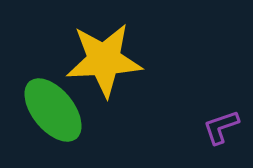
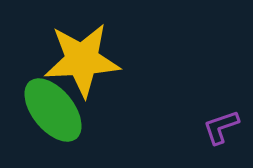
yellow star: moved 22 px left
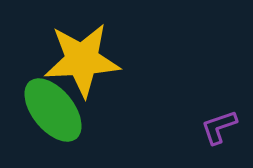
purple L-shape: moved 2 px left
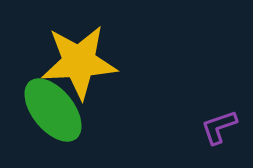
yellow star: moved 3 px left, 2 px down
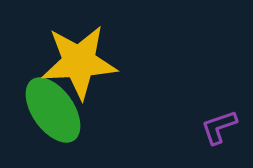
green ellipse: rotated 4 degrees clockwise
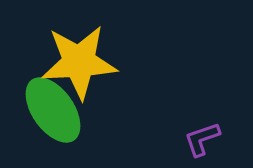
purple L-shape: moved 17 px left, 12 px down
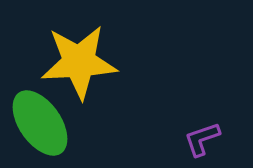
green ellipse: moved 13 px left, 13 px down
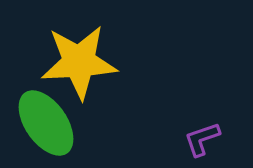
green ellipse: moved 6 px right
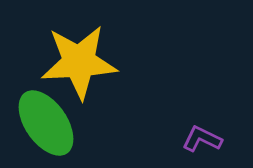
purple L-shape: rotated 45 degrees clockwise
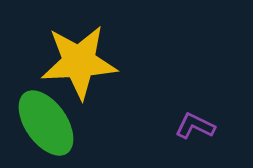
purple L-shape: moved 7 px left, 13 px up
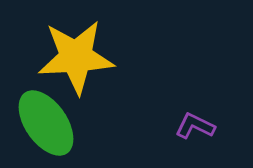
yellow star: moved 3 px left, 5 px up
